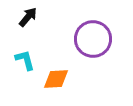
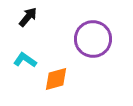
cyan L-shape: rotated 40 degrees counterclockwise
orange diamond: rotated 12 degrees counterclockwise
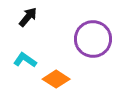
orange diamond: rotated 48 degrees clockwise
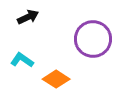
black arrow: rotated 25 degrees clockwise
cyan L-shape: moved 3 px left
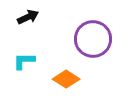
cyan L-shape: moved 2 px right, 1 px down; rotated 35 degrees counterclockwise
orange diamond: moved 10 px right
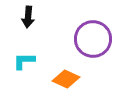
black arrow: rotated 120 degrees clockwise
orange diamond: rotated 8 degrees counterclockwise
